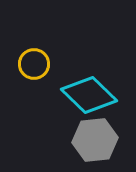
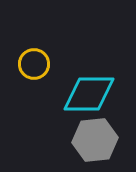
cyan diamond: moved 1 px up; rotated 44 degrees counterclockwise
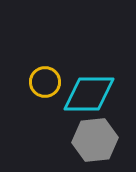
yellow circle: moved 11 px right, 18 px down
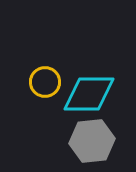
gray hexagon: moved 3 px left, 1 px down
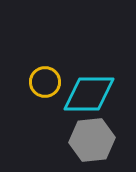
gray hexagon: moved 1 px up
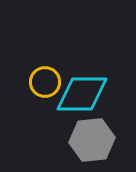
cyan diamond: moved 7 px left
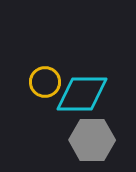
gray hexagon: rotated 6 degrees clockwise
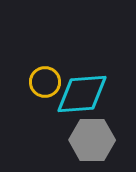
cyan diamond: rotated 4 degrees counterclockwise
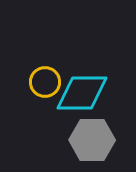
cyan diamond: moved 1 px up; rotated 4 degrees clockwise
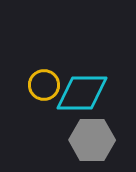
yellow circle: moved 1 px left, 3 px down
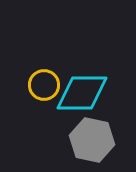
gray hexagon: rotated 12 degrees clockwise
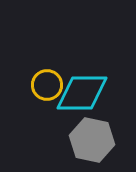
yellow circle: moved 3 px right
